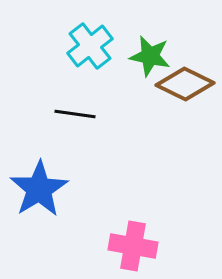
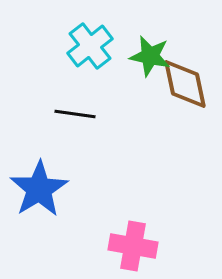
brown diamond: rotated 52 degrees clockwise
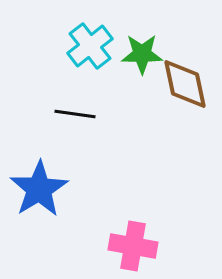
green star: moved 8 px left, 2 px up; rotated 12 degrees counterclockwise
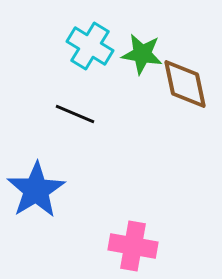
cyan cross: rotated 21 degrees counterclockwise
green star: rotated 9 degrees clockwise
black line: rotated 15 degrees clockwise
blue star: moved 3 px left, 1 px down
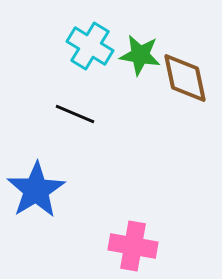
green star: moved 2 px left, 1 px down
brown diamond: moved 6 px up
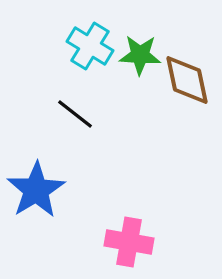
green star: rotated 6 degrees counterclockwise
brown diamond: moved 2 px right, 2 px down
black line: rotated 15 degrees clockwise
pink cross: moved 4 px left, 4 px up
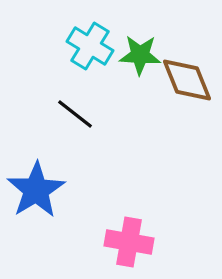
brown diamond: rotated 10 degrees counterclockwise
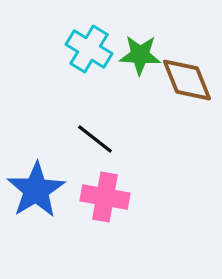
cyan cross: moved 1 px left, 3 px down
black line: moved 20 px right, 25 px down
pink cross: moved 24 px left, 45 px up
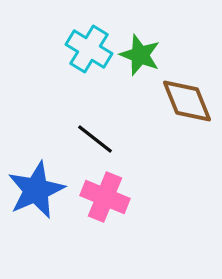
green star: rotated 18 degrees clockwise
brown diamond: moved 21 px down
blue star: rotated 8 degrees clockwise
pink cross: rotated 12 degrees clockwise
